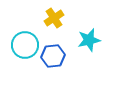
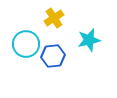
cyan circle: moved 1 px right, 1 px up
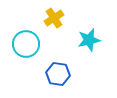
blue hexagon: moved 5 px right, 18 px down; rotated 15 degrees clockwise
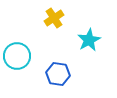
cyan star: rotated 15 degrees counterclockwise
cyan circle: moved 9 px left, 12 px down
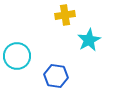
yellow cross: moved 11 px right, 3 px up; rotated 24 degrees clockwise
blue hexagon: moved 2 px left, 2 px down
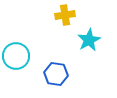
cyan circle: moved 1 px left
blue hexagon: moved 2 px up
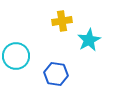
yellow cross: moved 3 px left, 6 px down
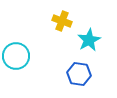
yellow cross: rotated 30 degrees clockwise
blue hexagon: moved 23 px right
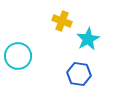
cyan star: moved 1 px left, 1 px up
cyan circle: moved 2 px right
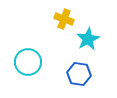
yellow cross: moved 2 px right, 2 px up
cyan circle: moved 10 px right, 6 px down
